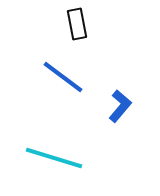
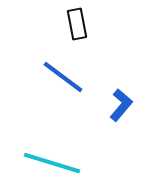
blue L-shape: moved 1 px right, 1 px up
cyan line: moved 2 px left, 5 px down
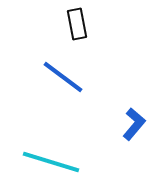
blue L-shape: moved 13 px right, 19 px down
cyan line: moved 1 px left, 1 px up
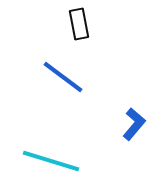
black rectangle: moved 2 px right
cyan line: moved 1 px up
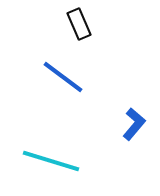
black rectangle: rotated 12 degrees counterclockwise
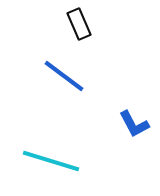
blue line: moved 1 px right, 1 px up
blue L-shape: rotated 112 degrees clockwise
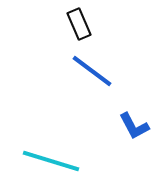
blue line: moved 28 px right, 5 px up
blue L-shape: moved 2 px down
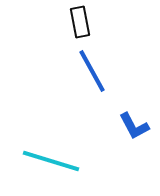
black rectangle: moved 1 px right, 2 px up; rotated 12 degrees clockwise
blue line: rotated 24 degrees clockwise
